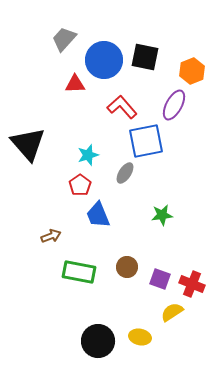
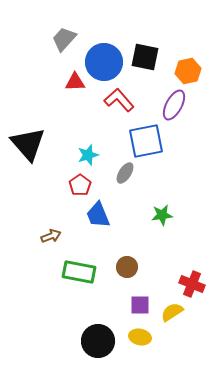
blue circle: moved 2 px down
orange hexagon: moved 4 px left; rotated 10 degrees clockwise
red triangle: moved 2 px up
red L-shape: moved 3 px left, 7 px up
purple square: moved 20 px left, 26 px down; rotated 20 degrees counterclockwise
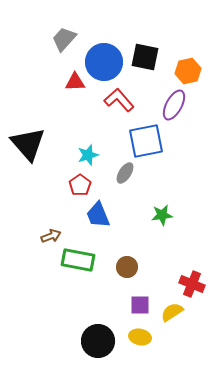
green rectangle: moved 1 px left, 12 px up
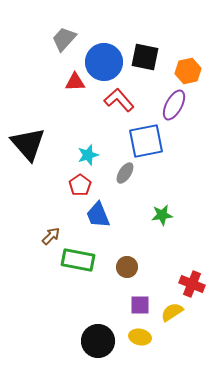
brown arrow: rotated 24 degrees counterclockwise
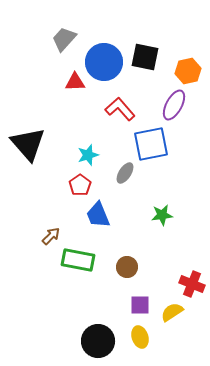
red L-shape: moved 1 px right, 9 px down
blue square: moved 5 px right, 3 px down
yellow ellipse: rotated 60 degrees clockwise
